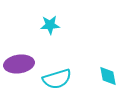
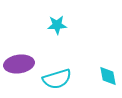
cyan star: moved 7 px right
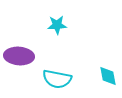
purple ellipse: moved 8 px up; rotated 12 degrees clockwise
cyan semicircle: rotated 28 degrees clockwise
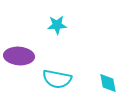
cyan diamond: moved 7 px down
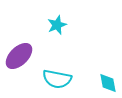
cyan star: rotated 18 degrees counterclockwise
purple ellipse: rotated 48 degrees counterclockwise
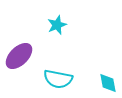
cyan semicircle: moved 1 px right
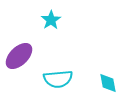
cyan star: moved 6 px left, 5 px up; rotated 12 degrees counterclockwise
cyan semicircle: rotated 16 degrees counterclockwise
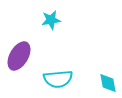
cyan star: rotated 24 degrees clockwise
purple ellipse: rotated 16 degrees counterclockwise
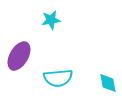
cyan semicircle: moved 1 px up
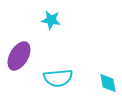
cyan star: rotated 18 degrees clockwise
